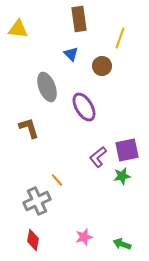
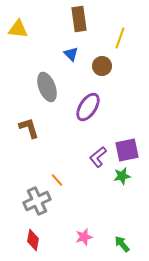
purple ellipse: moved 4 px right; rotated 64 degrees clockwise
green arrow: rotated 30 degrees clockwise
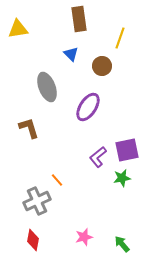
yellow triangle: rotated 15 degrees counterclockwise
green star: moved 2 px down
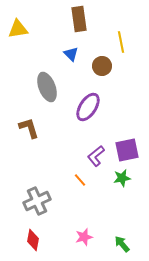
yellow line: moved 1 px right, 4 px down; rotated 30 degrees counterclockwise
purple L-shape: moved 2 px left, 1 px up
orange line: moved 23 px right
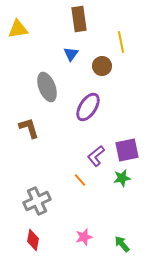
blue triangle: rotated 21 degrees clockwise
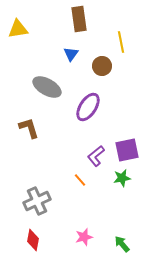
gray ellipse: rotated 40 degrees counterclockwise
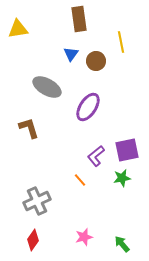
brown circle: moved 6 px left, 5 px up
red diamond: rotated 25 degrees clockwise
